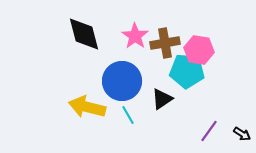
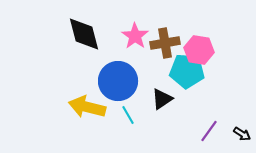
blue circle: moved 4 px left
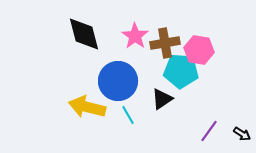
cyan pentagon: moved 6 px left
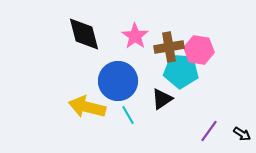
brown cross: moved 4 px right, 4 px down
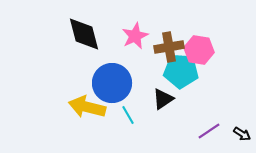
pink star: rotated 12 degrees clockwise
blue circle: moved 6 px left, 2 px down
black triangle: moved 1 px right
purple line: rotated 20 degrees clockwise
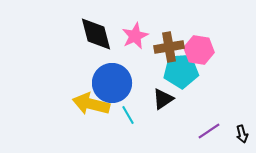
black diamond: moved 12 px right
cyan pentagon: rotated 8 degrees counterclockwise
yellow arrow: moved 4 px right, 3 px up
black arrow: rotated 42 degrees clockwise
